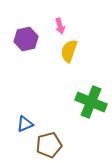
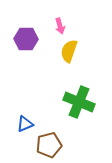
purple hexagon: rotated 15 degrees clockwise
green cross: moved 12 px left
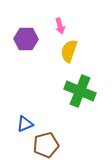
green cross: moved 1 px right, 11 px up
brown pentagon: moved 3 px left
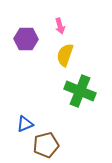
yellow semicircle: moved 4 px left, 4 px down
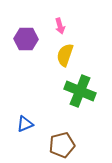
brown pentagon: moved 16 px right
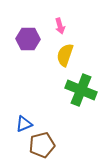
purple hexagon: moved 2 px right
green cross: moved 1 px right, 1 px up
blue triangle: moved 1 px left
brown pentagon: moved 20 px left
